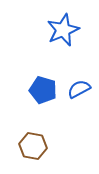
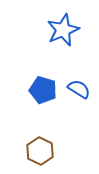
blue semicircle: rotated 60 degrees clockwise
brown hexagon: moved 7 px right, 5 px down; rotated 16 degrees clockwise
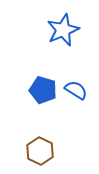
blue semicircle: moved 3 px left, 1 px down
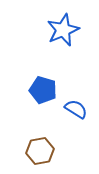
blue semicircle: moved 19 px down
brown hexagon: rotated 24 degrees clockwise
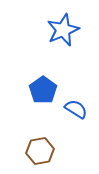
blue pentagon: rotated 20 degrees clockwise
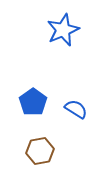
blue pentagon: moved 10 px left, 12 px down
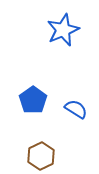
blue pentagon: moved 2 px up
brown hexagon: moved 1 px right, 5 px down; rotated 16 degrees counterclockwise
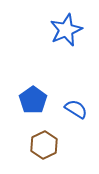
blue star: moved 3 px right
brown hexagon: moved 3 px right, 11 px up
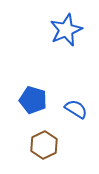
blue pentagon: rotated 20 degrees counterclockwise
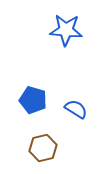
blue star: rotated 28 degrees clockwise
brown hexagon: moved 1 px left, 3 px down; rotated 12 degrees clockwise
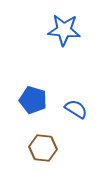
blue star: moved 2 px left
brown hexagon: rotated 20 degrees clockwise
